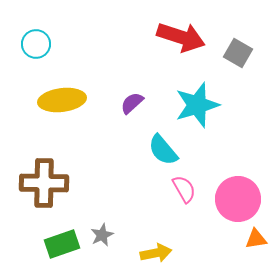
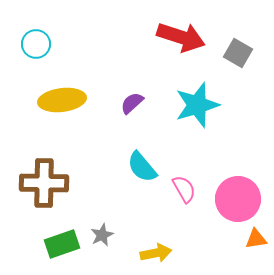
cyan semicircle: moved 21 px left, 17 px down
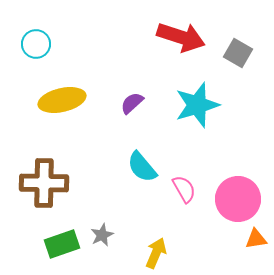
yellow ellipse: rotated 6 degrees counterclockwise
yellow arrow: rotated 56 degrees counterclockwise
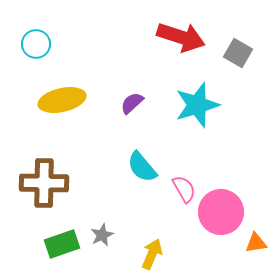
pink circle: moved 17 px left, 13 px down
orange triangle: moved 4 px down
yellow arrow: moved 4 px left, 1 px down
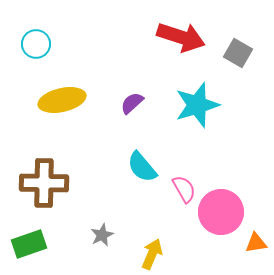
green rectangle: moved 33 px left
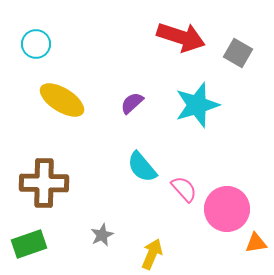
yellow ellipse: rotated 45 degrees clockwise
pink semicircle: rotated 12 degrees counterclockwise
pink circle: moved 6 px right, 3 px up
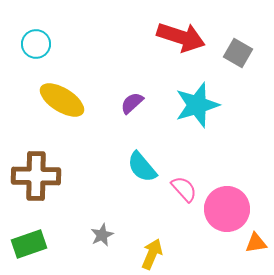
brown cross: moved 8 px left, 7 px up
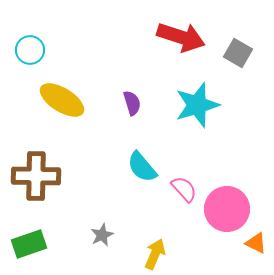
cyan circle: moved 6 px left, 6 px down
purple semicircle: rotated 115 degrees clockwise
orange triangle: rotated 35 degrees clockwise
yellow arrow: moved 3 px right
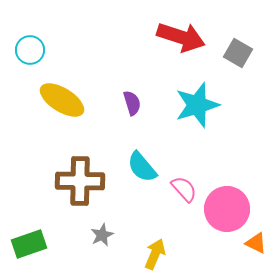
brown cross: moved 44 px right, 5 px down
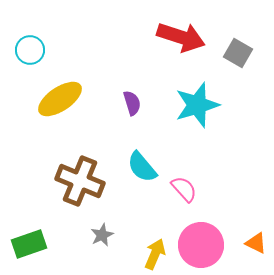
yellow ellipse: moved 2 px left, 1 px up; rotated 66 degrees counterclockwise
brown cross: rotated 21 degrees clockwise
pink circle: moved 26 px left, 36 px down
